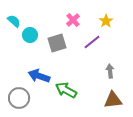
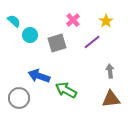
brown triangle: moved 2 px left, 1 px up
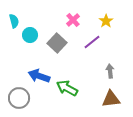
cyan semicircle: rotated 32 degrees clockwise
gray square: rotated 30 degrees counterclockwise
green arrow: moved 1 px right, 2 px up
